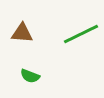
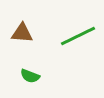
green line: moved 3 px left, 2 px down
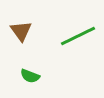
brown triangle: moved 1 px left, 2 px up; rotated 50 degrees clockwise
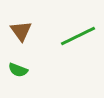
green semicircle: moved 12 px left, 6 px up
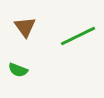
brown triangle: moved 4 px right, 4 px up
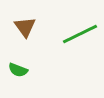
green line: moved 2 px right, 2 px up
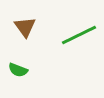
green line: moved 1 px left, 1 px down
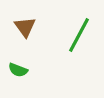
green line: rotated 36 degrees counterclockwise
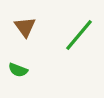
green line: rotated 12 degrees clockwise
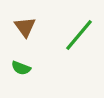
green semicircle: moved 3 px right, 2 px up
